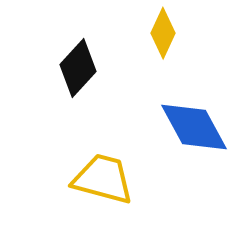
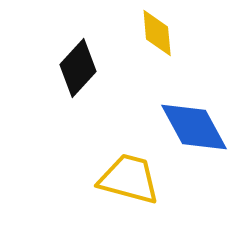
yellow diamond: moved 6 px left; rotated 30 degrees counterclockwise
yellow trapezoid: moved 26 px right
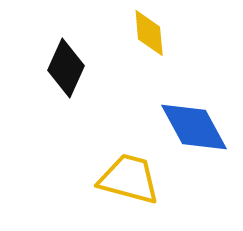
yellow diamond: moved 8 px left
black diamond: moved 12 px left; rotated 18 degrees counterclockwise
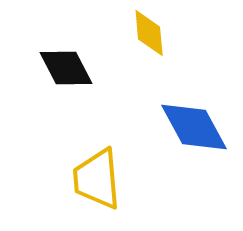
black diamond: rotated 52 degrees counterclockwise
yellow trapezoid: moved 32 px left; rotated 110 degrees counterclockwise
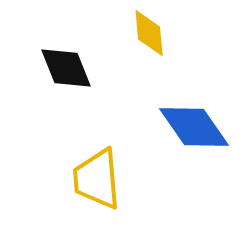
black diamond: rotated 6 degrees clockwise
blue diamond: rotated 6 degrees counterclockwise
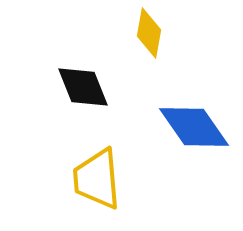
yellow diamond: rotated 15 degrees clockwise
black diamond: moved 17 px right, 19 px down
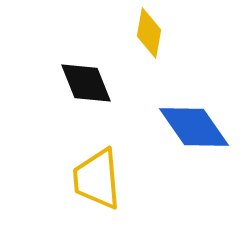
black diamond: moved 3 px right, 4 px up
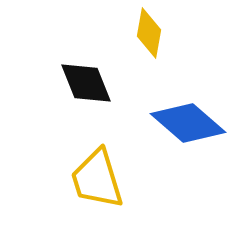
blue diamond: moved 6 px left, 4 px up; rotated 14 degrees counterclockwise
yellow trapezoid: rotated 12 degrees counterclockwise
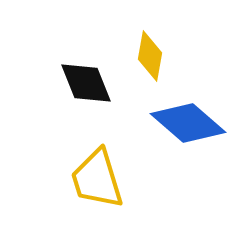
yellow diamond: moved 1 px right, 23 px down
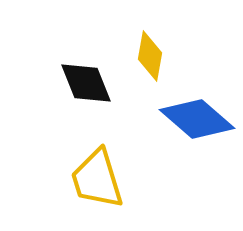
blue diamond: moved 9 px right, 4 px up
